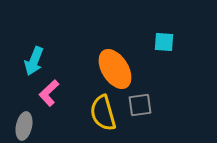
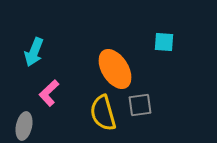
cyan arrow: moved 9 px up
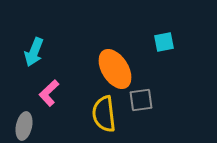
cyan square: rotated 15 degrees counterclockwise
gray square: moved 1 px right, 5 px up
yellow semicircle: moved 1 px right, 1 px down; rotated 9 degrees clockwise
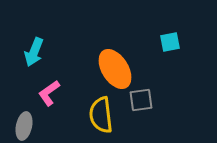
cyan square: moved 6 px right
pink L-shape: rotated 8 degrees clockwise
yellow semicircle: moved 3 px left, 1 px down
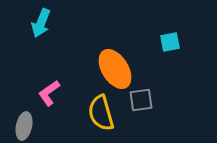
cyan arrow: moved 7 px right, 29 px up
yellow semicircle: moved 2 px up; rotated 9 degrees counterclockwise
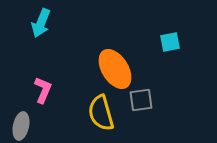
pink L-shape: moved 6 px left, 3 px up; rotated 148 degrees clockwise
gray ellipse: moved 3 px left
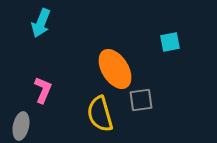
yellow semicircle: moved 1 px left, 1 px down
